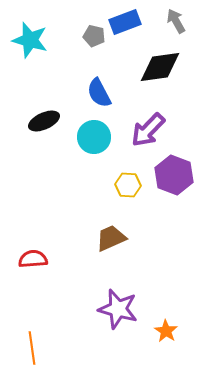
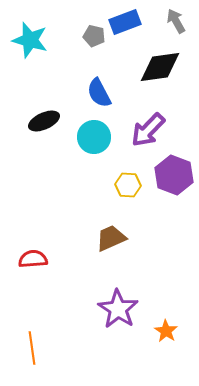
purple star: rotated 18 degrees clockwise
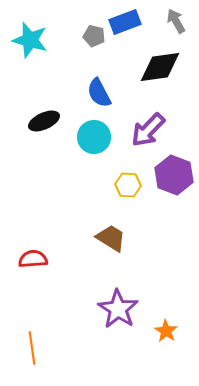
brown trapezoid: rotated 56 degrees clockwise
